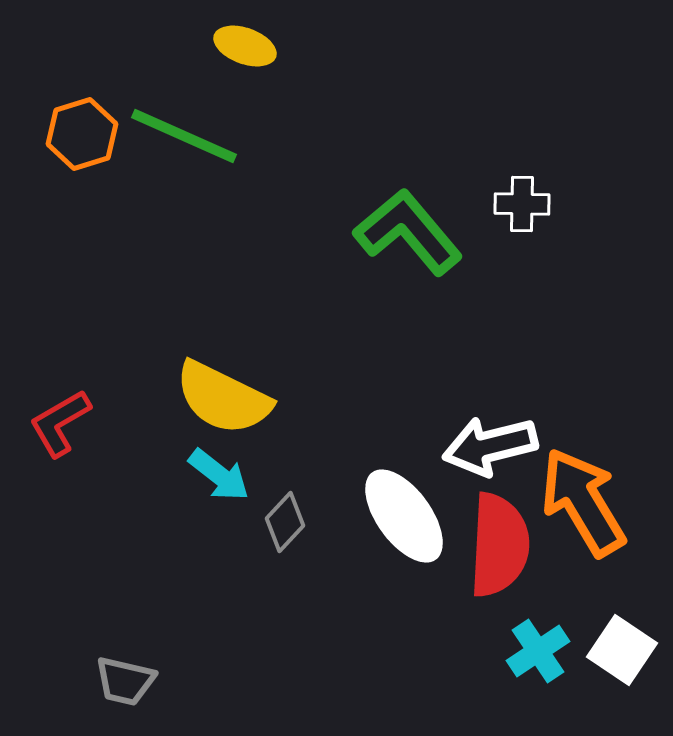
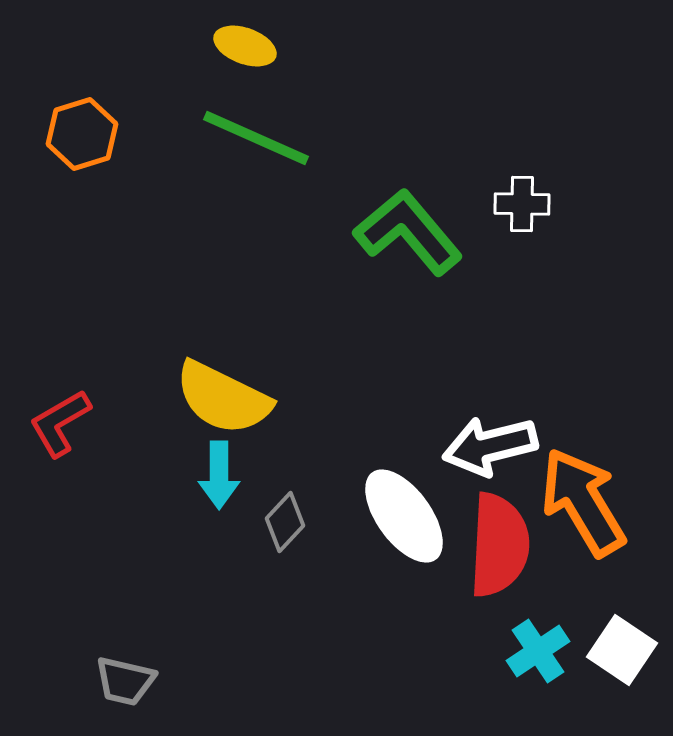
green line: moved 72 px right, 2 px down
cyan arrow: rotated 52 degrees clockwise
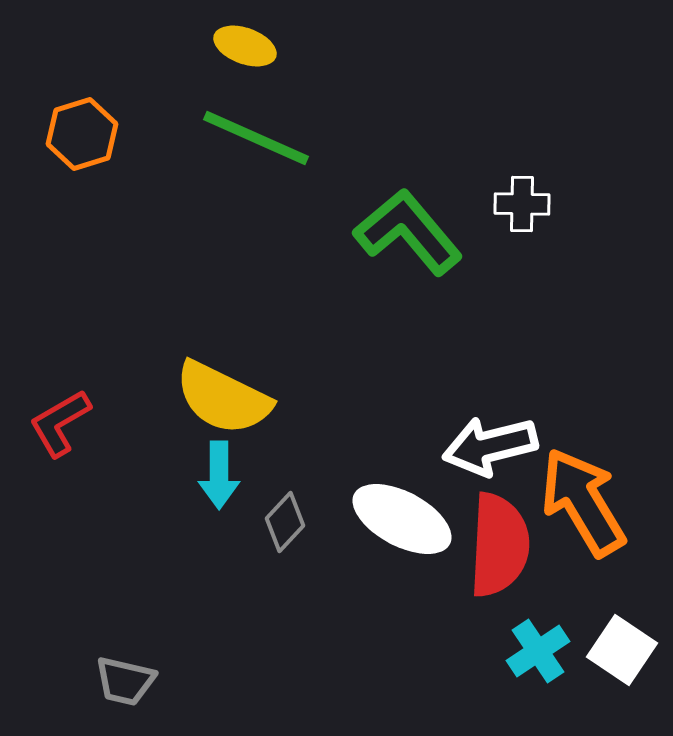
white ellipse: moved 2 px left, 3 px down; rotated 26 degrees counterclockwise
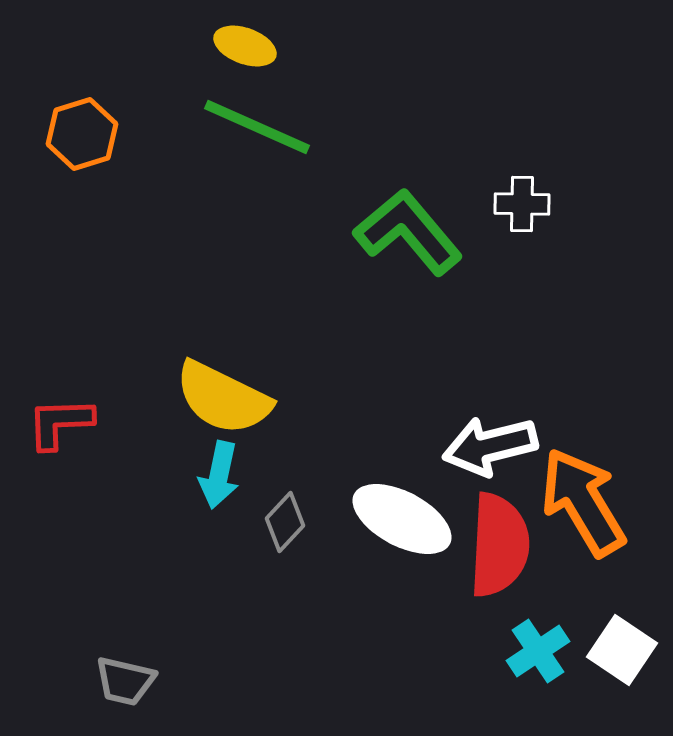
green line: moved 1 px right, 11 px up
red L-shape: rotated 28 degrees clockwise
cyan arrow: rotated 12 degrees clockwise
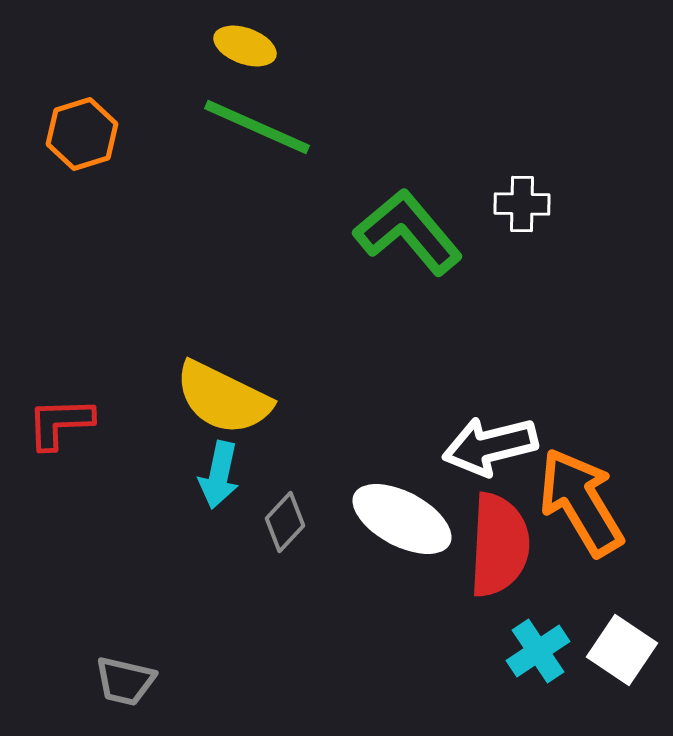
orange arrow: moved 2 px left
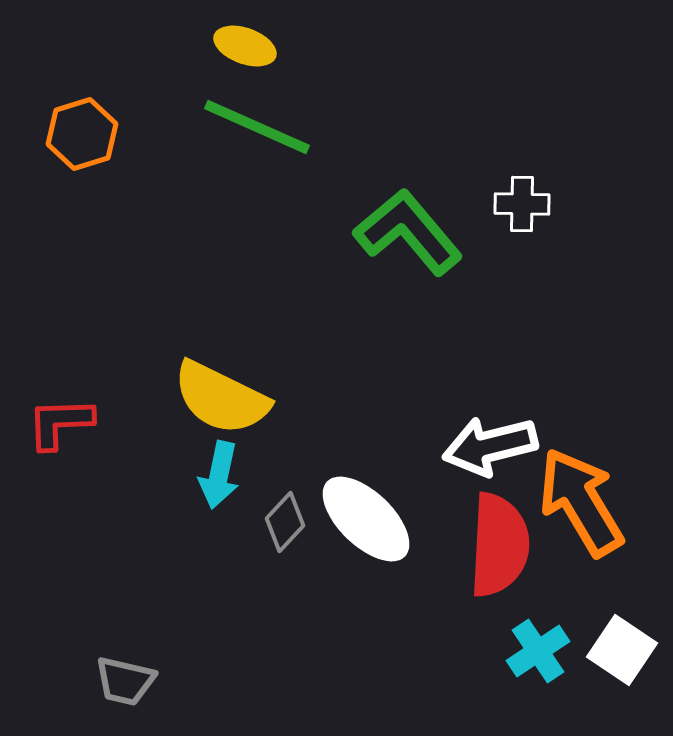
yellow semicircle: moved 2 px left
white ellipse: moved 36 px left; rotated 16 degrees clockwise
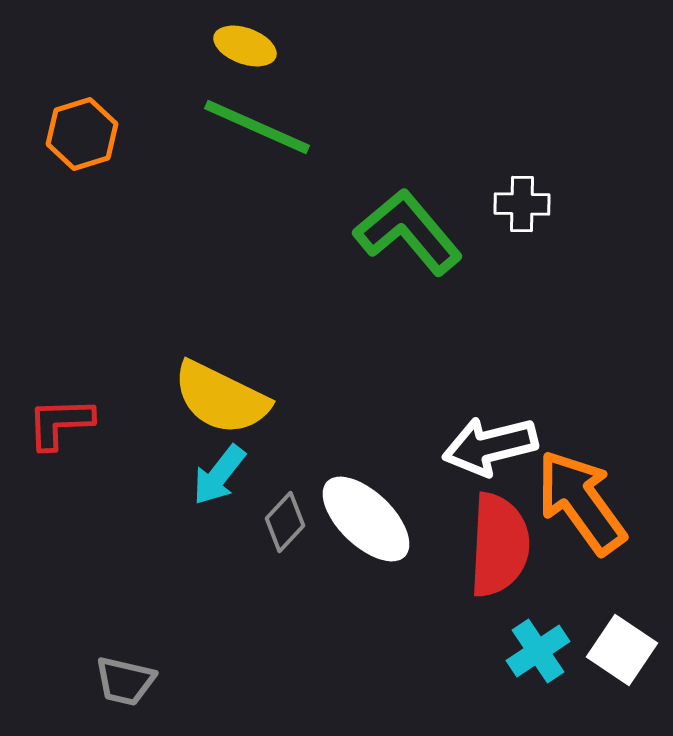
cyan arrow: rotated 26 degrees clockwise
orange arrow: rotated 5 degrees counterclockwise
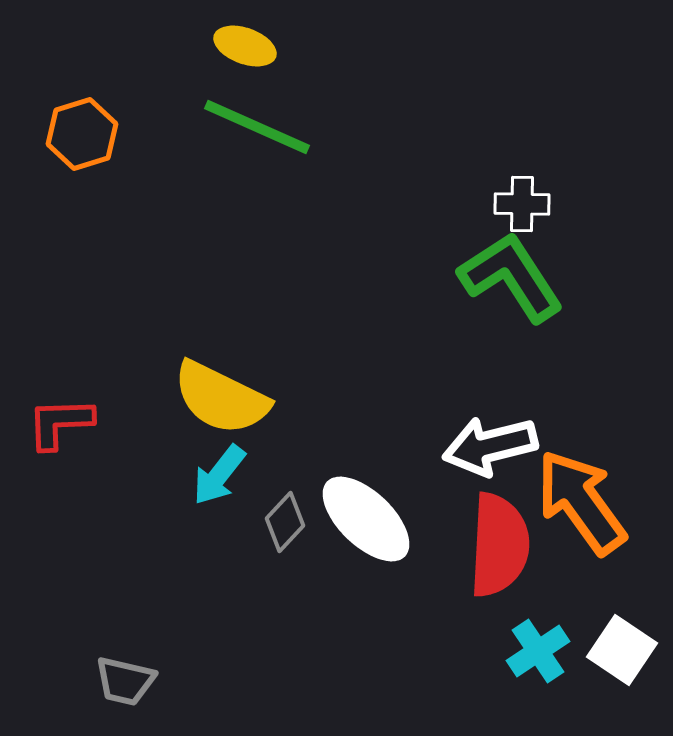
green L-shape: moved 103 px right, 45 px down; rotated 7 degrees clockwise
